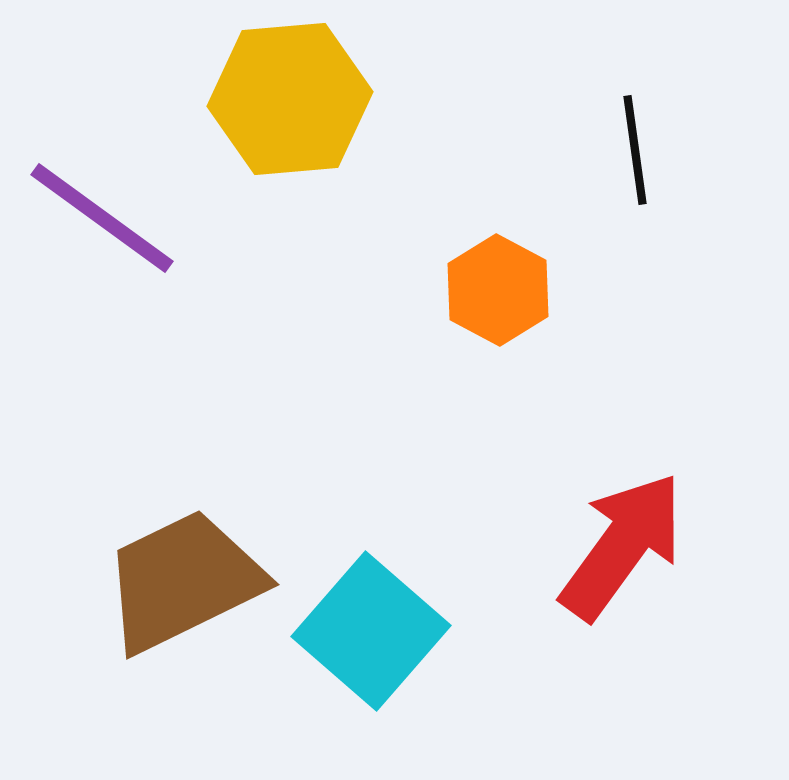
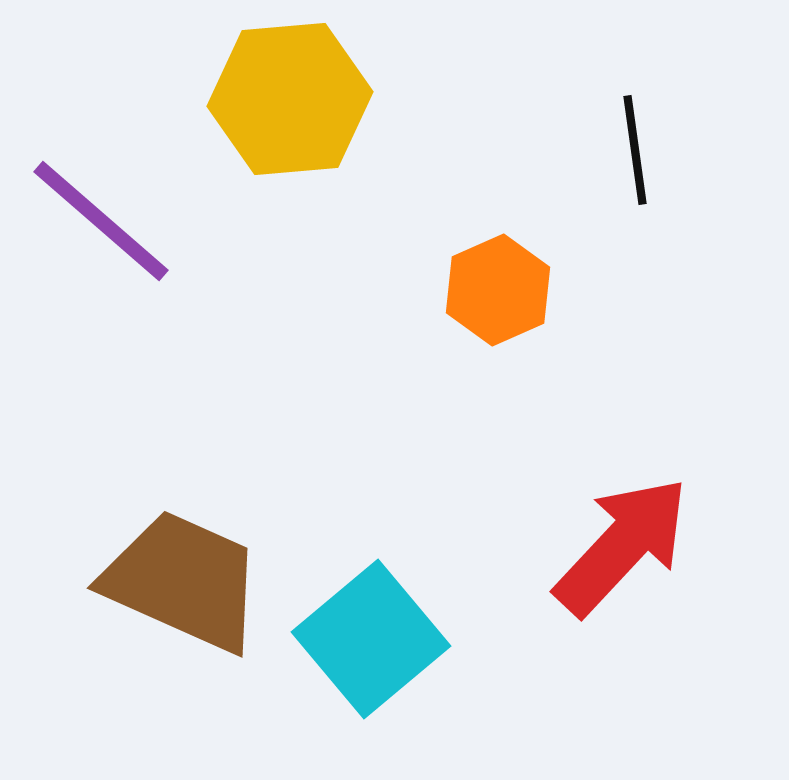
purple line: moved 1 px left, 3 px down; rotated 5 degrees clockwise
orange hexagon: rotated 8 degrees clockwise
red arrow: rotated 7 degrees clockwise
brown trapezoid: rotated 50 degrees clockwise
cyan square: moved 8 px down; rotated 9 degrees clockwise
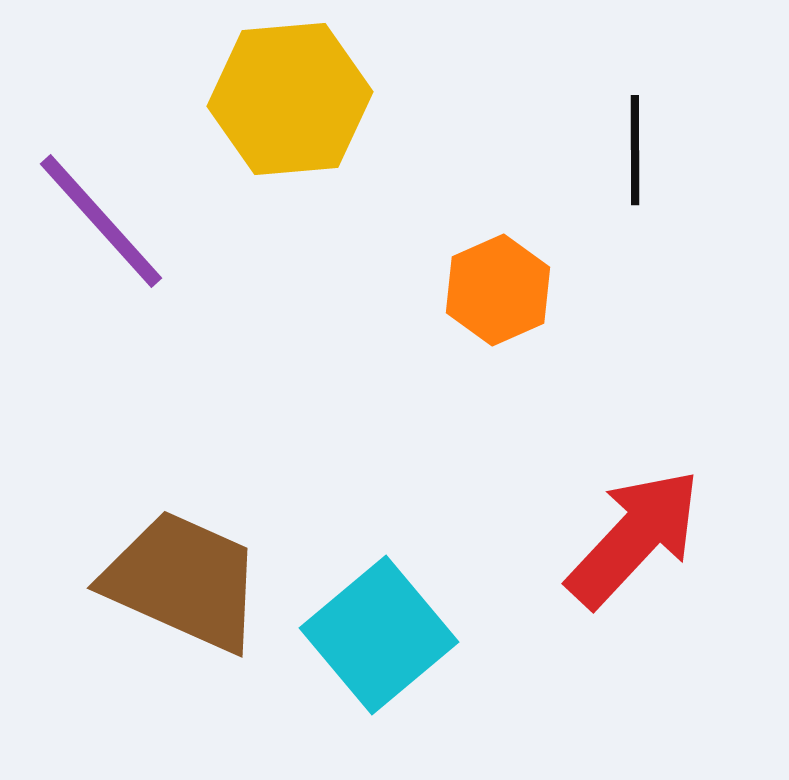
black line: rotated 8 degrees clockwise
purple line: rotated 7 degrees clockwise
red arrow: moved 12 px right, 8 px up
cyan square: moved 8 px right, 4 px up
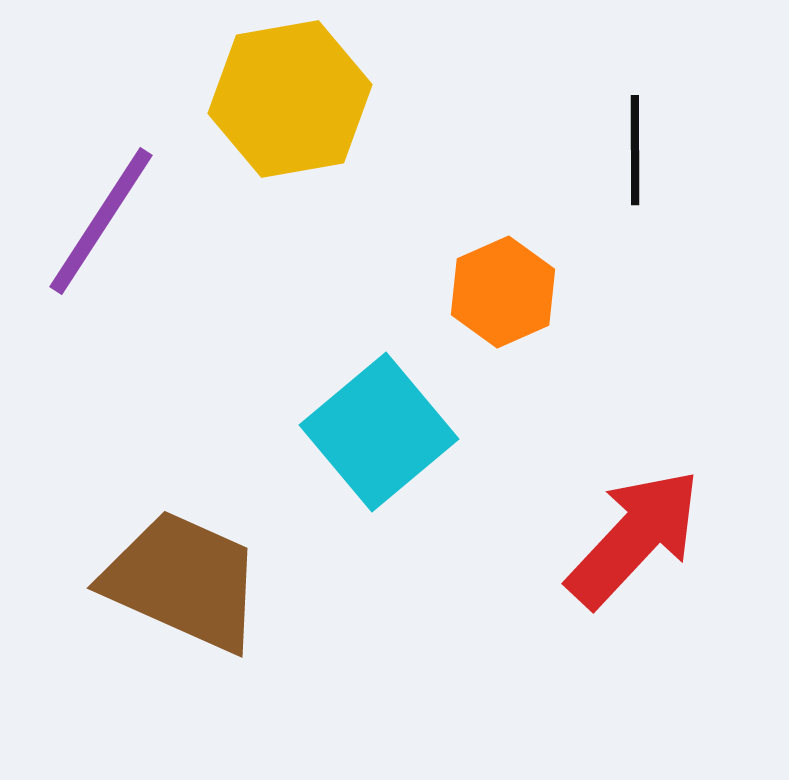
yellow hexagon: rotated 5 degrees counterclockwise
purple line: rotated 75 degrees clockwise
orange hexagon: moved 5 px right, 2 px down
cyan square: moved 203 px up
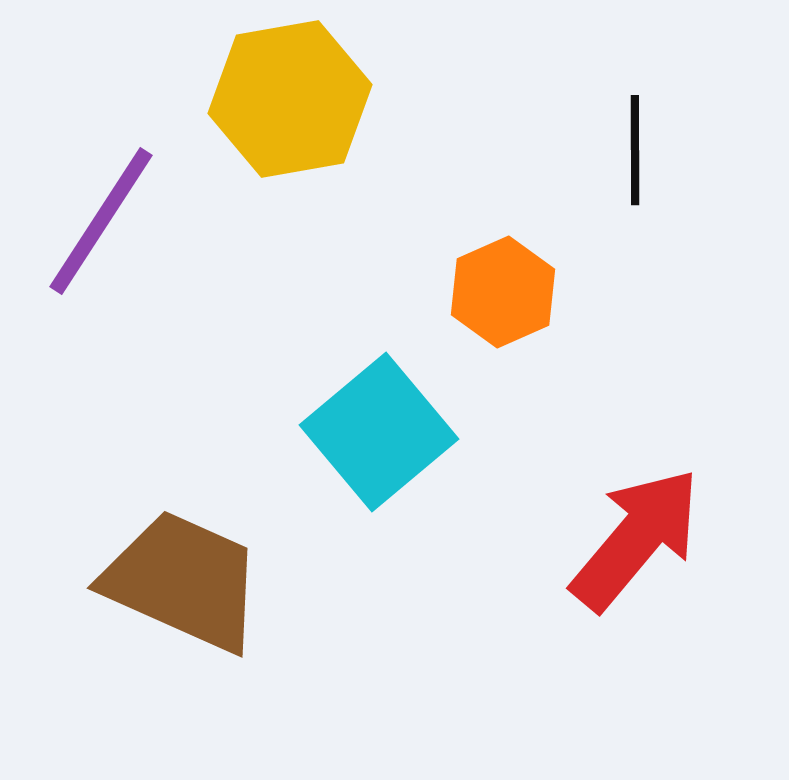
red arrow: moved 2 px right, 1 px down; rotated 3 degrees counterclockwise
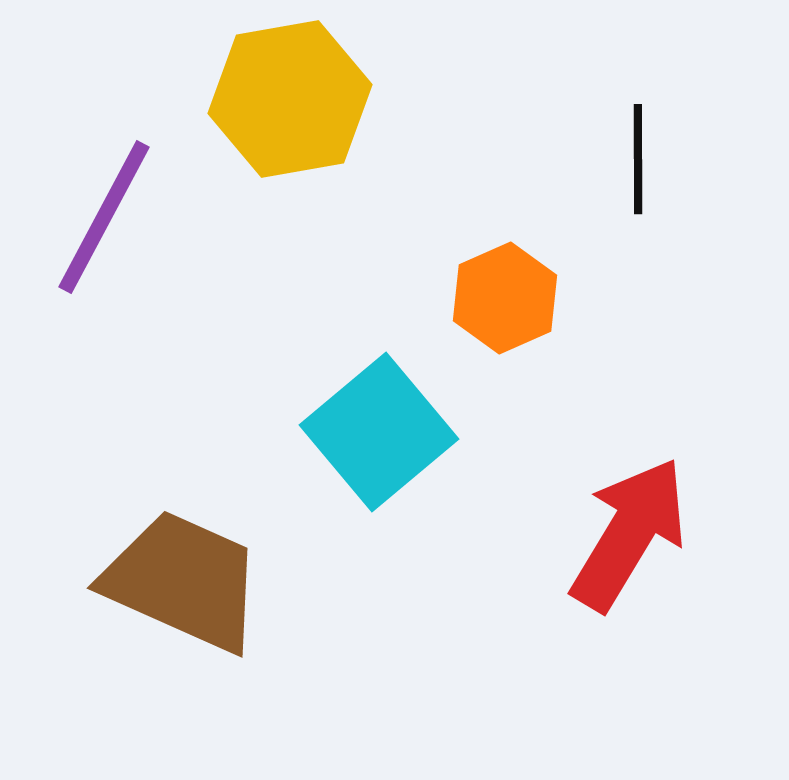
black line: moved 3 px right, 9 px down
purple line: moved 3 px right, 4 px up; rotated 5 degrees counterclockwise
orange hexagon: moved 2 px right, 6 px down
red arrow: moved 7 px left, 5 px up; rotated 9 degrees counterclockwise
